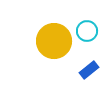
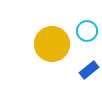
yellow circle: moved 2 px left, 3 px down
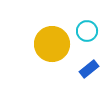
blue rectangle: moved 1 px up
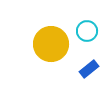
yellow circle: moved 1 px left
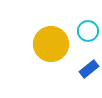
cyan circle: moved 1 px right
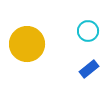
yellow circle: moved 24 px left
